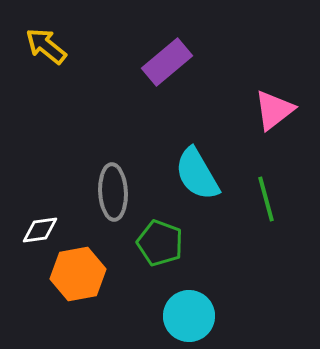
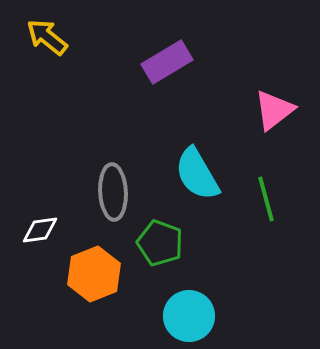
yellow arrow: moved 1 px right, 9 px up
purple rectangle: rotated 9 degrees clockwise
orange hexagon: moved 16 px right; rotated 12 degrees counterclockwise
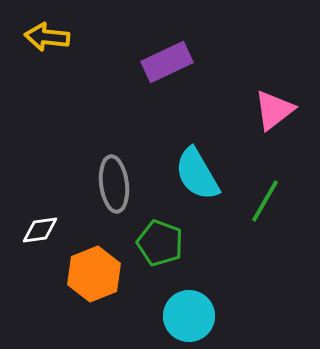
yellow arrow: rotated 33 degrees counterclockwise
purple rectangle: rotated 6 degrees clockwise
gray ellipse: moved 1 px right, 8 px up; rotated 4 degrees counterclockwise
green line: moved 1 px left, 2 px down; rotated 45 degrees clockwise
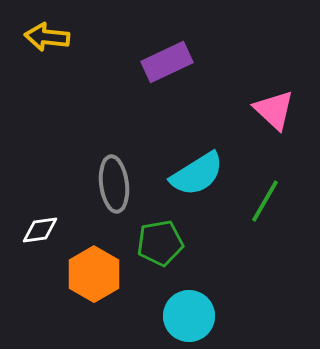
pink triangle: rotated 39 degrees counterclockwise
cyan semicircle: rotated 92 degrees counterclockwise
green pentagon: rotated 30 degrees counterclockwise
orange hexagon: rotated 8 degrees counterclockwise
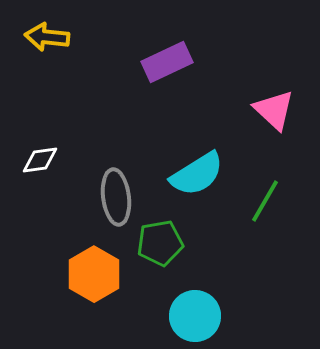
gray ellipse: moved 2 px right, 13 px down
white diamond: moved 70 px up
cyan circle: moved 6 px right
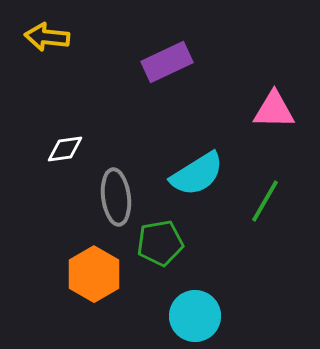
pink triangle: rotated 42 degrees counterclockwise
white diamond: moved 25 px right, 11 px up
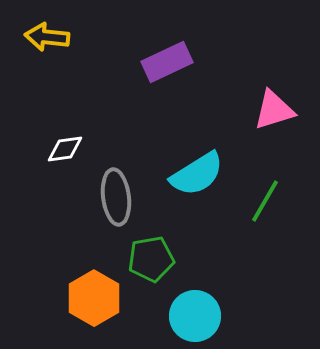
pink triangle: rotated 18 degrees counterclockwise
green pentagon: moved 9 px left, 16 px down
orange hexagon: moved 24 px down
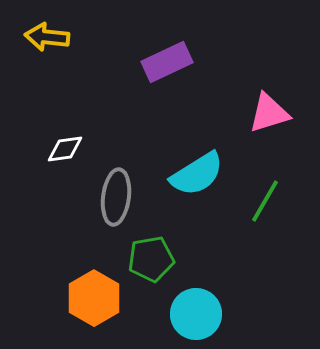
pink triangle: moved 5 px left, 3 px down
gray ellipse: rotated 14 degrees clockwise
cyan circle: moved 1 px right, 2 px up
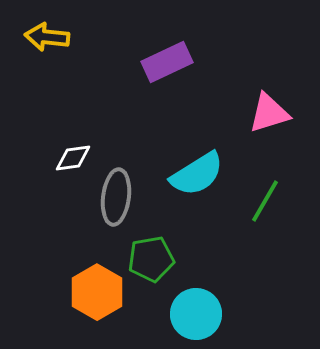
white diamond: moved 8 px right, 9 px down
orange hexagon: moved 3 px right, 6 px up
